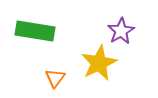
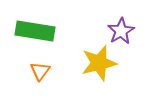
yellow star: rotated 12 degrees clockwise
orange triangle: moved 15 px left, 7 px up
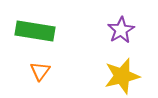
purple star: moved 1 px up
yellow star: moved 23 px right, 13 px down
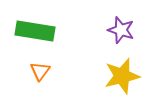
purple star: rotated 24 degrees counterclockwise
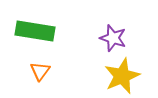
purple star: moved 8 px left, 8 px down
yellow star: rotated 9 degrees counterclockwise
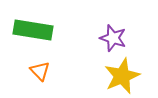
green rectangle: moved 2 px left, 1 px up
orange triangle: rotated 20 degrees counterclockwise
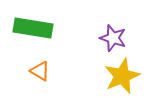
green rectangle: moved 2 px up
orange triangle: rotated 15 degrees counterclockwise
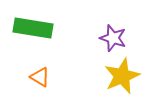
orange triangle: moved 6 px down
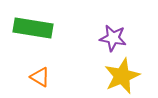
purple star: rotated 8 degrees counterclockwise
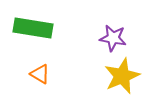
orange triangle: moved 3 px up
